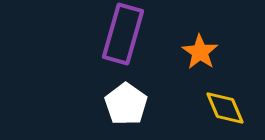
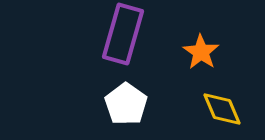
orange star: moved 1 px right
yellow diamond: moved 3 px left, 1 px down
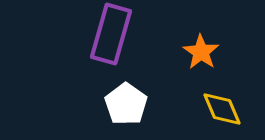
purple rectangle: moved 12 px left
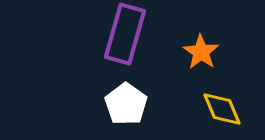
purple rectangle: moved 14 px right
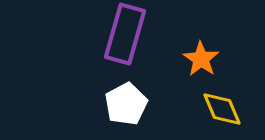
orange star: moved 7 px down
white pentagon: rotated 9 degrees clockwise
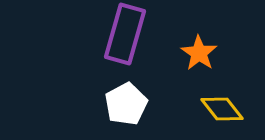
orange star: moved 2 px left, 6 px up
yellow diamond: rotated 15 degrees counterclockwise
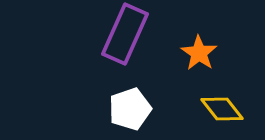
purple rectangle: rotated 8 degrees clockwise
white pentagon: moved 4 px right, 5 px down; rotated 9 degrees clockwise
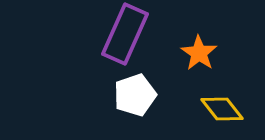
white pentagon: moved 5 px right, 14 px up
